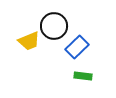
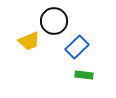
black circle: moved 5 px up
green rectangle: moved 1 px right, 1 px up
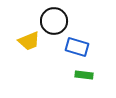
blue rectangle: rotated 60 degrees clockwise
